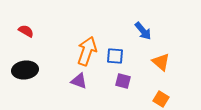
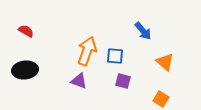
orange triangle: moved 4 px right
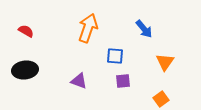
blue arrow: moved 1 px right, 2 px up
orange arrow: moved 1 px right, 23 px up
orange triangle: rotated 24 degrees clockwise
purple square: rotated 21 degrees counterclockwise
orange square: rotated 21 degrees clockwise
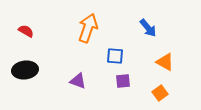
blue arrow: moved 4 px right, 1 px up
orange triangle: rotated 36 degrees counterclockwise
purple triangle: moved 1 px left
orange square: moved 1 px left, 6 px up
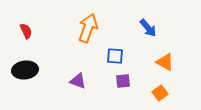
red semicircle: rotated 35 degrees clockwise
